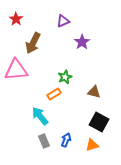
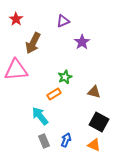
orange triangle: moved 2 px right; rotated 40 degrees clockwise
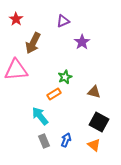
orange triangle: rotated 16 degrees clockwise
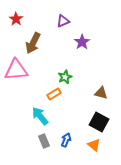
brown triangle: moved 7 px right, 1 px down
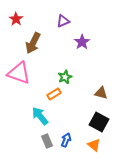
pink triangle: moved 3 px right, 3 px down; rotated 25 degrees clockwise
gray rectangle: moved 3 px right
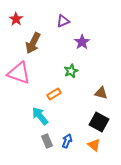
green star: moved 6 px right, 6 px up
blue arrow: moved 1 px right, 1 px down
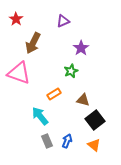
purple star: moved 1 px left, 6 px down
brown triangle: moved 18 px left, 7 px down
black square: moved 4 px left, 2 px up; rotated 24 degrees clockwise
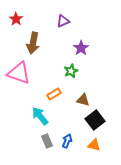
brown arrow: rotated 15 degrees counterclockwise
orange triangle: rotated 24 degrees counterclockwise
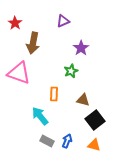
red star: moved 1 px left, 4 px down
orange rectangle: rotated 56 degrees counterclockwise
gray rectangle: rotated 40 degrees counterclockwise
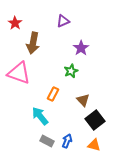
orange rectangle: moved 1 px left; rotated 24 degrees clockwise
brown triangle: rotated 32 degrees clockwise
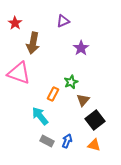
green star: moved 11 px down
brown triangle: rotated 24 degrees clockwise
